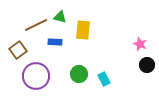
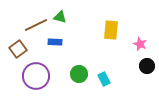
yellow rectangle: moved 28 px right
brown square: moved 1 px up
black circle: moved 1 px down
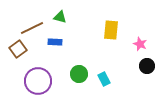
brown line: moved 4 px left, 3 px down
purple circle: moved 2 px right, 5 px down
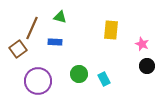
brown line: rotated 40 degrees counterclockwise
pink star: moved 2 px right
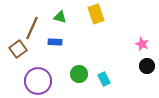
yellow rectangle: moved 15 px left, 16 px up; rotated 24 degrees counterclockwise
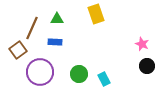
green triangle: moved 3 px left, 2 px down; rotated 16 degrees counterclockwise
brown square: moved 1 px down
purple circle: moved 2 px right, 9 px up
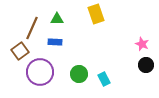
brown square: moved 2 px right, 1 px down
black circle: moved 1 px left, 1 px up
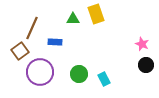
green triangle: moved 16 px right
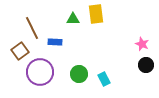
yellow rectangle: rotated 12 degrees clockwise
brown line: rotated 50 degrees counterclockwise
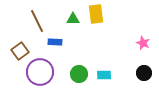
brown line: moved 5 px right, 7 px up
pink star: moved 1 px right, 1 px up
black circle: moved 2 px left, 8 px down
cyan rectangle: moved 4 px up; rotated 64 degrees counterclockwise
